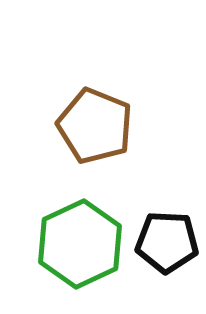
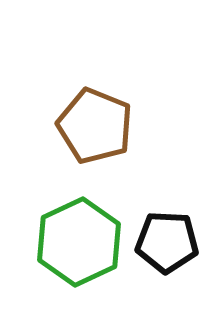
green hexagon: moved 1 px left, 2 px up
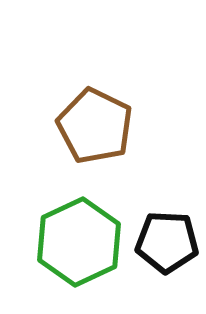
brown pentagon: rotated 4 degrees clockwise
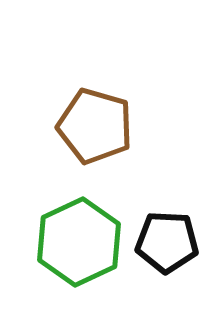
brown pentagon: rotated 10 degrees counterclockwise
